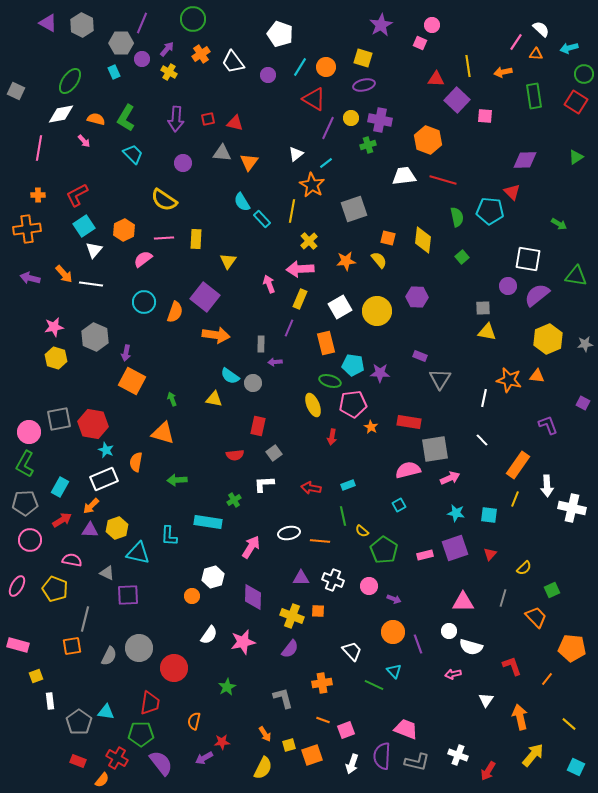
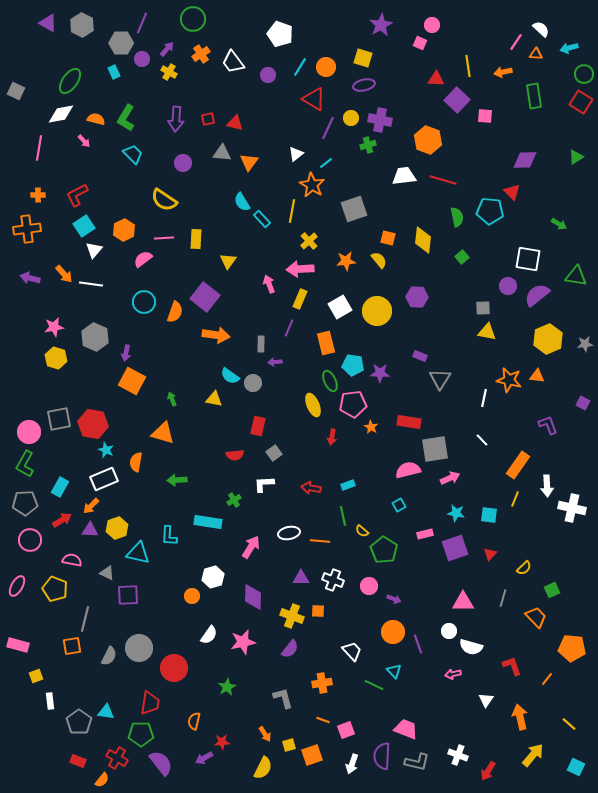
red square at (576, 102): moved 5 px right
green ellipse at (330, 381): rotated 50 degrees clockwise
pink rectangle at (425, 555): moved 21 px up
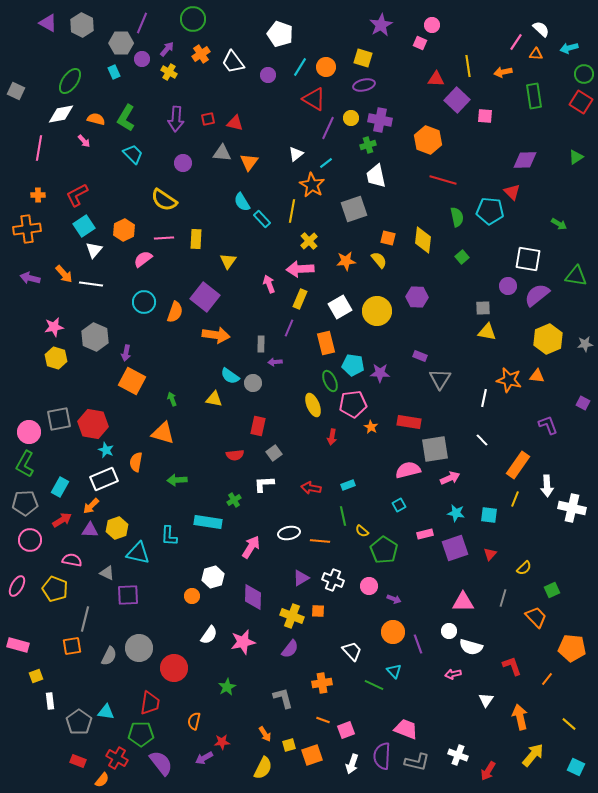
white trapezoid at (404, 176): moved 28 px left; rotated 95 degrees counterclockwise
purple triangle at (301, 578): rotated 30 degrees counterclockwise
